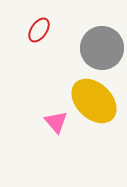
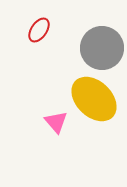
yellow ellipse: moved 2 px up
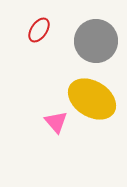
gray circle: moved 6 px left, 7 px up
yellow ellipse: moved 2 px left; rotated 12 degrees counterclockwise
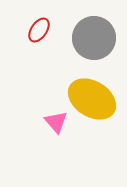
gray circle: moved 2 px left, 3 px up
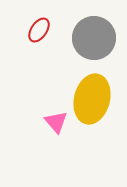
yellow ellipse: rotated 72 degrees clockwise
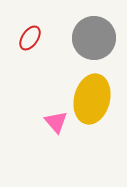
red ellipse: moved 9 px left, 8 px down
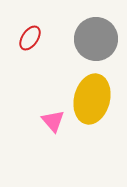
gray circle: moved 2 px right, 1 px down
pink triangle: moved 3 px left, 1 px up
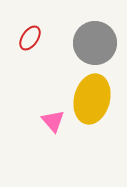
gray circle: moved 1 px left, 4 px down
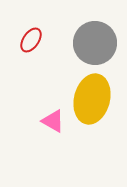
red ellipse: moved 1 px right, 2 px down
pink triangle: rotated 20 degrees counterclockwise
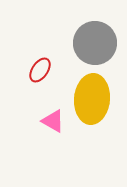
red ellipse: moved 9 px right, 30 px down
yellow ellipse: rotated 9 degrees counterclockwise
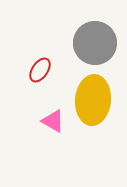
yellow ellipse: moved 1 px right, 1 px down
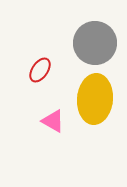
yellow ellipse: moved 2 px right, 1 px up
